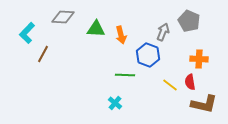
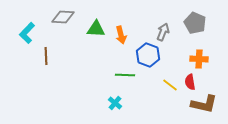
gray pentagon: moved 6 px right, 2 px down
brown line: moved 3 px right, 2 px down; rotated 30 degrees counterclockwise
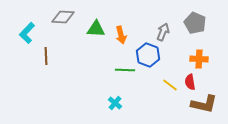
green line: moved 5 px up
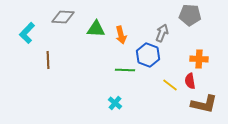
gray pentagon: moved 5 px left, 8 px up; rotated 20 degrees counterclockwise
gray arrow: moved 1 px left, 1 px down
brown line: moved 2 px right, 4 px down
red semicircle: moved 1 px up
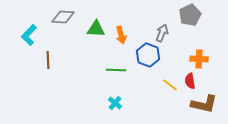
gray pentagon: rotated 30 degrees counterclockwise
cyan L-shape: moved 2 px right, 2 px down
green line: moved 9 px left
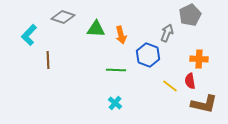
gray diamond: rotated 15 degrees clockwise
gray arrow: moved 5 px right
yellow line: moved 1 px down
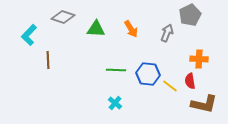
orange arrow: moved 10 px right, 6 px up; rotated 18 degrees counterclockwise
blue hexagon: moved 19 px down; rotated 15 degrees counterclockwise
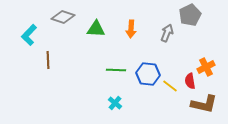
orange arrow: rotated 36 degrees clockwise
orange cross: moved 7 px right, 8 px down; rotated 30 degrees counterclockwise
